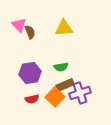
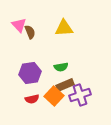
purple cross: moved 2 px down
orange square: moved 1 px left, 1 px up
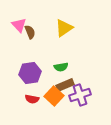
yellow triangle: rotated 30 degrees counterclockwise
red semicircle: rotated 24 degrees clockwise
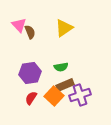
red semicircle: moved 1 px left, 1 px up; rotated 112 degrees clockwise
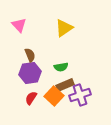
brown semicircle: moved 23 px down
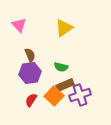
green semicircle: rotated 24 degrees clockwise
red semicircle: moved 2 px down
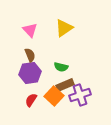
pink triangle: moved 11 px right, 5 px down
